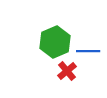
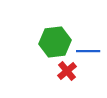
green hexagon: rotated 16 degrees clockwise
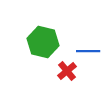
green hexagon: moved 12 px left; rotated 20 degrees clockwise
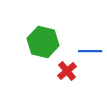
blue line: moved 2 px right
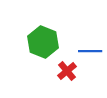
green hexagon: rotated 8 degrees clockwise
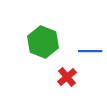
red cross: moved 6 px down
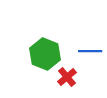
green hexagon: moved 2 px right, 12 px down
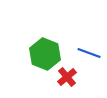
blue line: moved 1 px left, 2 px down; rotated 20 degrees clockwise
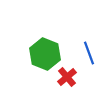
blue line: rotated 50 degrees clockwise
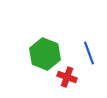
red cross: rotated 30 degrees counterclockwise
